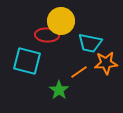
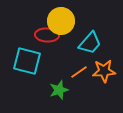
cyan trapezoid: rotated 60 degrees counterclockwise
orange star: moved 2 px left, 8 px down
green star: rotated 18 degrees clockwise
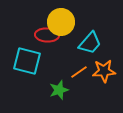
yellow circle: moved 1 px down
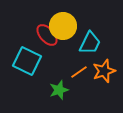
yellow circle: moved 2 px right, 4 px down
red ellipse: rotated 45 degrees clockwise
cyan trapezoid: rotated 15 degrees counterclockwise
cyan square: rotated 12 degrees clockwise
orange star: rotated 15 degrees counterclockwise
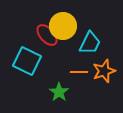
orange line: rotated 36 degrees clockwise
green star: moved 2 px down; rotated 18 degrees counterclockwise
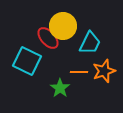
red ellipse: moved 1 px right, 3 px down
green star: moved 1 px right, 4 px up
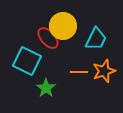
cyan trapezoid: moved 6 px right, 4 px up
green star: moved 14 px left
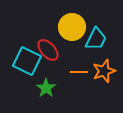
yellow circle: moved 9 px right, 1 px down
red ellipse: moved 12 px down
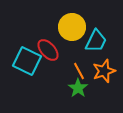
cyan trapezoid: moved 2 px down
orange line: moved 1 px up; rotated 60 degrees clockwise
green star: moved 32 px right
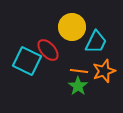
cyan trapezoid: moved 1 px down
orange line: rotated 54 degrees counterclockwise
green star: moved 2 px up
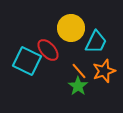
yellow circle: moved 1 px left, 1 px down
orange line: rotated 42 degrees clockwise
